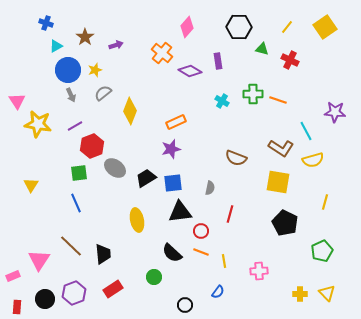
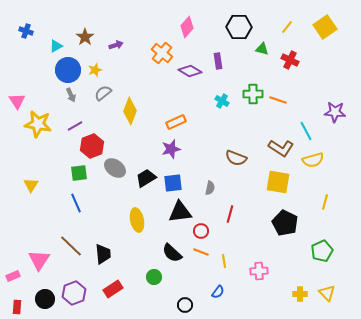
blue cross at (46, 23): moved 20 px left, 8 px down
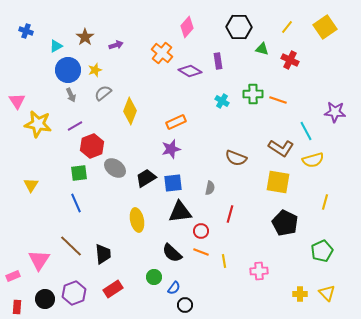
blue semicircle at (218, 292): moved 44 px left, 4 px up
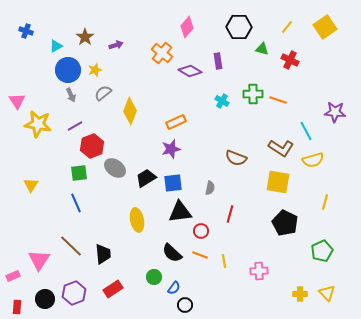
orange line at (201, 252): moved 1 px left, 3 px down
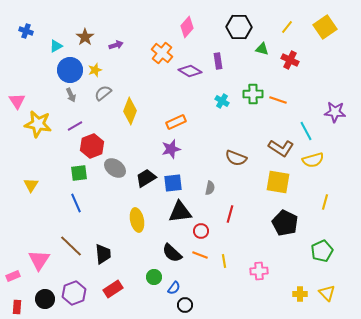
blue circle at (68, 70): moved 2 px right
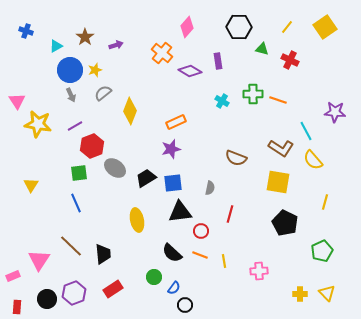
yellow semicircle at (313, 160): rotated 65 degrees clockwise
black circle at (45, 299): moved 2 px right
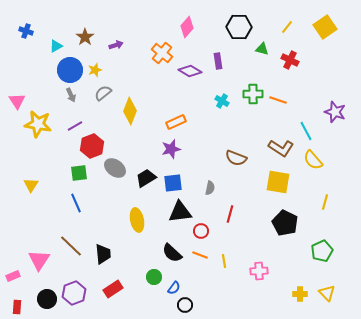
purple star at (335, 112): rotated 15 degrees clockwise
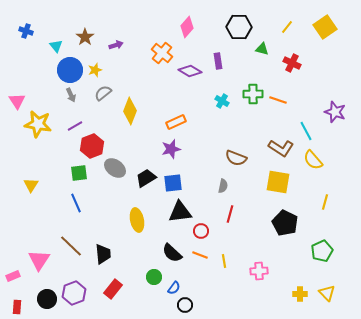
cyan triangle at (56, 46): rotated 40 degrees counterclockwise
red cross at (290, 60): moved 2 px right, 3 px down
gray semicircle at (210, 188): moved 13 px right, 2 px up
red rectangle at (113, 289): rotated 18 degrees counterclockwise
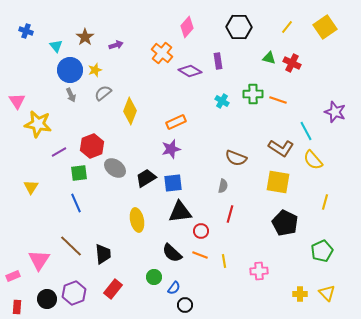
green triangle at (262, 49): moved 7 px right, 9 px down
purple line at (75, 126): moved 16 px left, 26 px down
yellow triangle at (31, 185): moved 2 px down
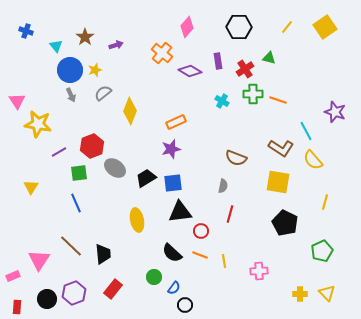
red cross at (292, 63): moved 47 px left, 6 px down; rotated 30 degrees clockwise
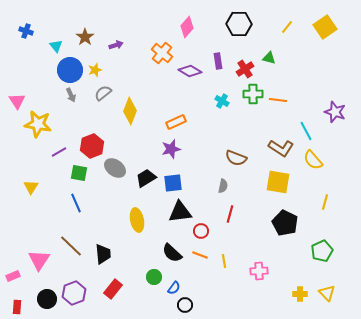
black hexagon at (239, 27): moved 3 px up
orange line at (278, 100): rotated 12 degrees counterclockwise
green square at (79, 173): rotated 18 degrees clockwise
